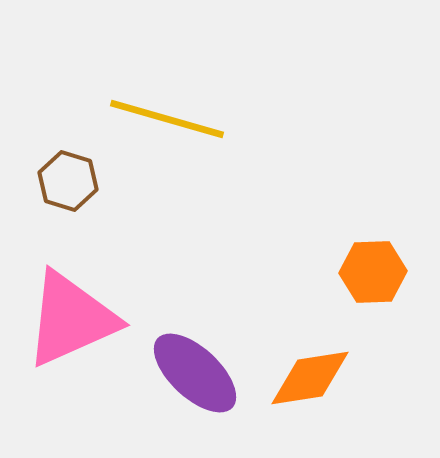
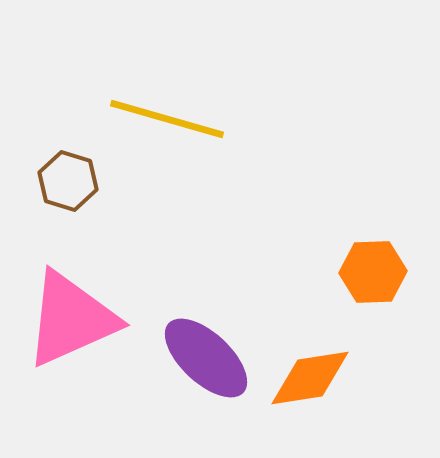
purple ellipse: moved 11 px right, 15 px up
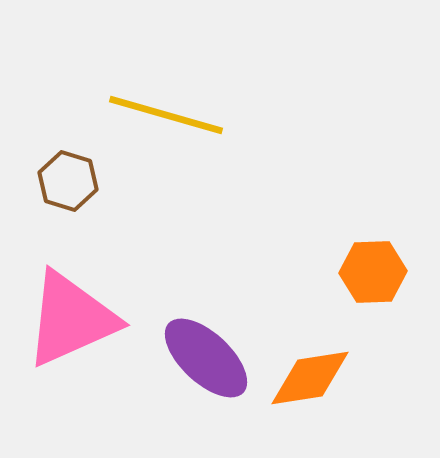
yellow line: moved 1 px left, 4 px up
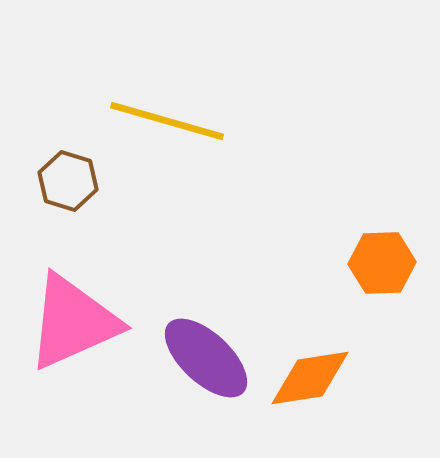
yellow line: moved 1 px right, 6 px down
orange hexagon: moved 9 px right, 9 px up
pink triangle: moved 2 px right, 3 px down
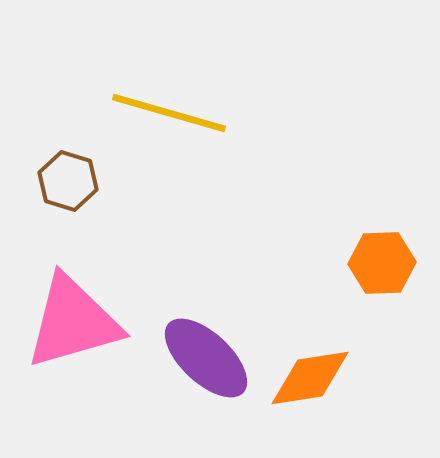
yellow line: moved 2 px right, 8 px up
pink triangle: rotated 8 degrees clockwise
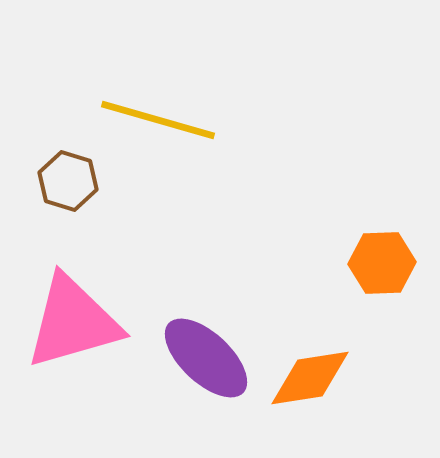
yellow line: moved 11 px left, 7 px down
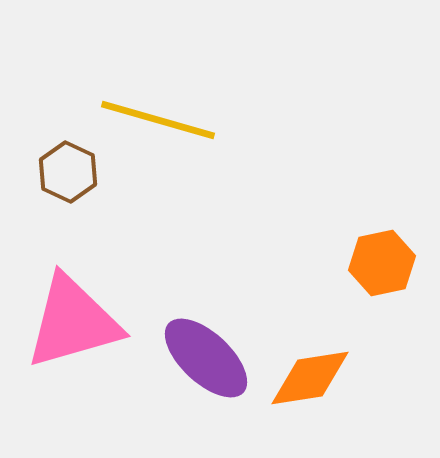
brown hexagon: moved 9 px up; rotated 8 degrees clockwise
orange hexagon: rotated 10 degrees counterclockwise
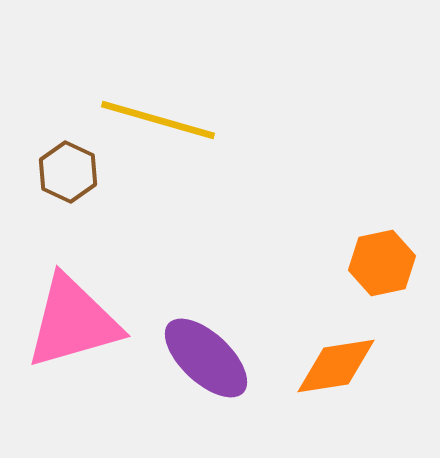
orange diamond: moved 26 px right, 12 px up
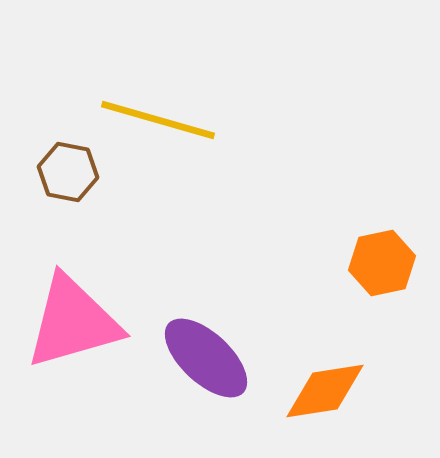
brown hexagon: rotated 14 degrees counterclockwise
orange diamond: moved 11 px left, 25 px down
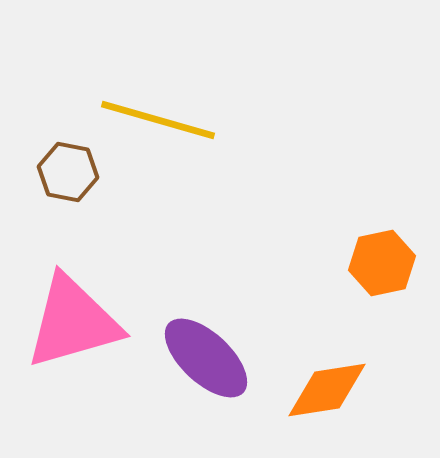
orange diamond: moved 2 px right, 1 px up
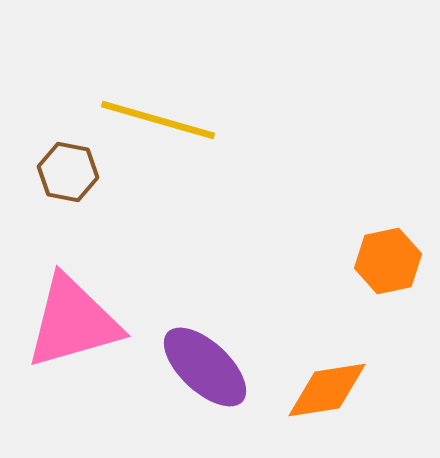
orange hexagon: moved 6 px right, 2 px up
purple ellipse: moved 1 px left, 9 px down
